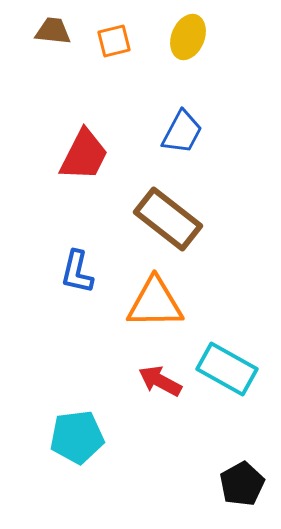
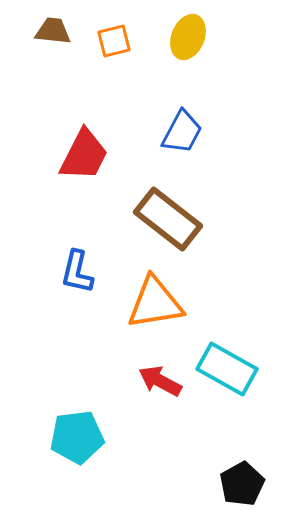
orange triangle: rotated 8 degrees counterclockwise
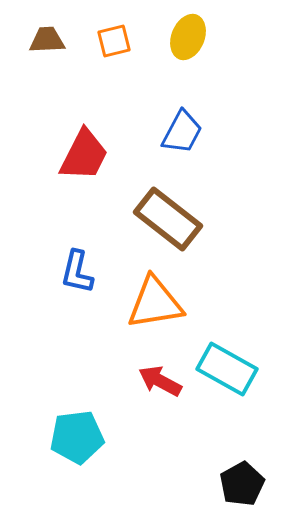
brown trapezoid: moved 6 px left, 9 px down; rotated 9 degrees counterclockwise
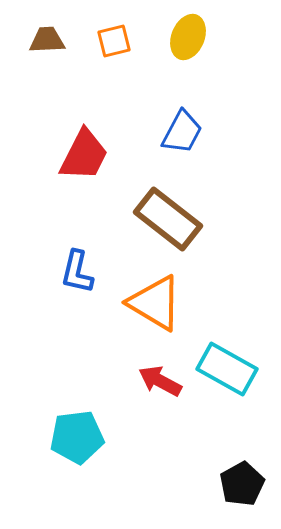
orange triangle: rotated 40 degrees clockwise
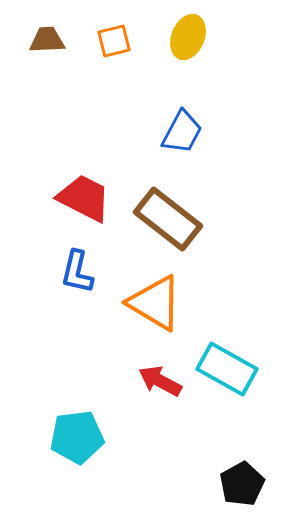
red trapezoid: moved 43 px down; rotated 90 degrees counterclockwise
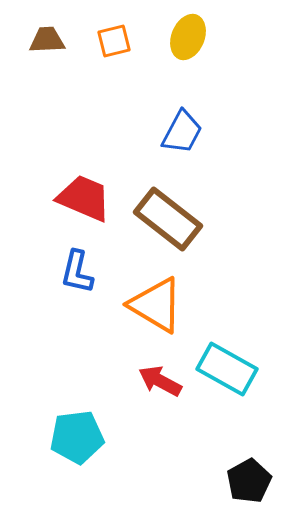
red trapezoid: rotated 4 degrees counterclockwise
orange triangle: moved 1 px right, 2 px down
black pentagon: moved 7 px right, 3 px up
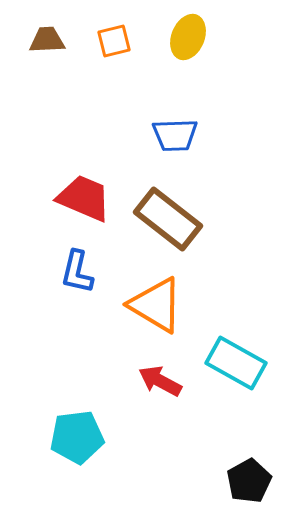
blue trapezoid: moved 7 px left, 3 px down; rotated 60 degrees clockwise
cyan rectangle: moved 9 px right, 6 px up
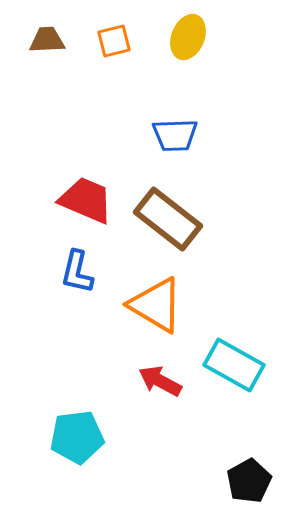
red trapezoid: moved 2 px right, 2 px down
cyan rectangle: moved 2 px left, 2 px down
